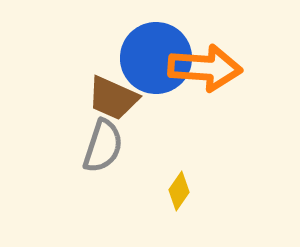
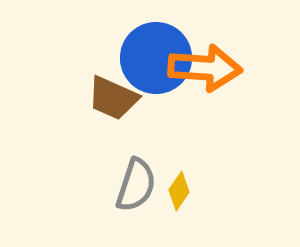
gray semicircle: moved 33 px right, 39 px down
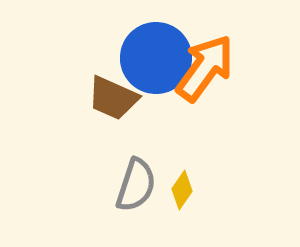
orange arrow: rotated 58 degrees counterclockwise
yellow diamond: moved 3 px right, 1 px up
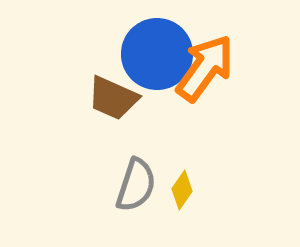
blue circle: moved 1 px right, 4 px up
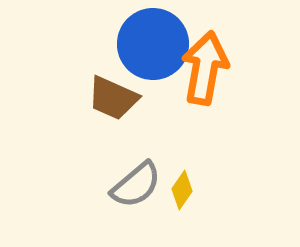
blue circle: moved 4 px left, 10 px up
orange arrow: rotated 26 degrees counterclockwise
gray semicircle: rotated 32 degrees clockwise
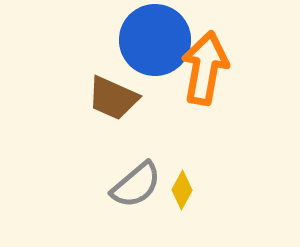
blue circle: moved 2 px right, 4 px up
yellow diamond: rotated 6 degrees counterclockwise
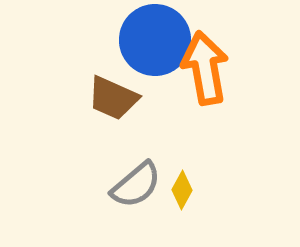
orange arrow: rotated 20 degrees counterclockwise
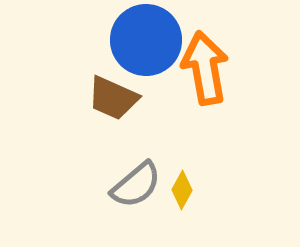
blue circle: moved 9 px left
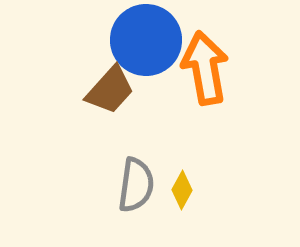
brown trapezoid: moved 3 px left, 8 px up; rotated 72 degrees counterclockwise
gray semicircle: rotated 42 degrees counterclockwise
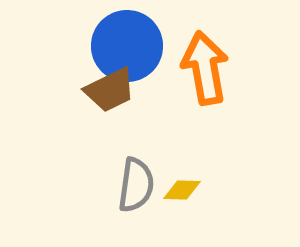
blue circle: moved 19 px left, 6 px down
brown trapezoid: rotated 22 degrees clockwise
yellow diamond: rotated 63 degrees clockwise
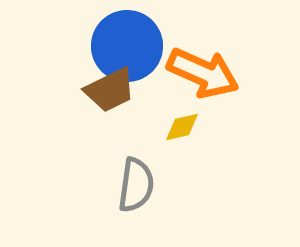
orange arrow: moved 2 px left, 5 px down; rotated 124 degrees clockwise
yellow diamond: moved 63 px up; rotated 15 degrees counterclockwise
